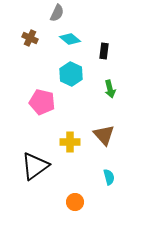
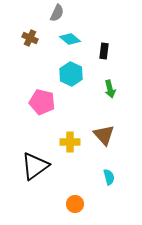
orange circle: moved 2 px down
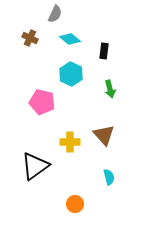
gray semicircle: moved 2 px left, 1 px down
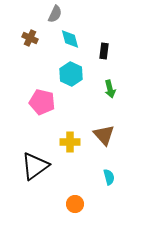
cyan diamond: rotated 35 degrees clockwise
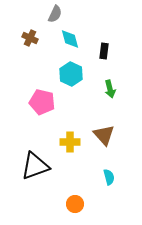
black triangle: rotated 16 degrees clockwise
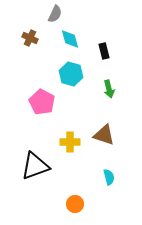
black rectangle: rotated 21 degrees counterclockwise
cyan hexagon: rotated 10 degrees counterclockwise
green arrow: moved 1 px left
pink pentagon: rotated 15 degrees clockwise
brown triangle: rotated 30 degrees counterclockwise
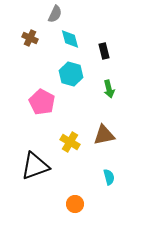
brown triangle: rotated 30 degrees counterclockwise
yellow cross: rotated 30 degrees clockwise
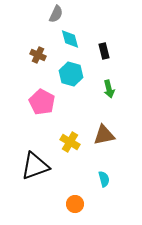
gray semicircle: moved 1 px right
brown cross: moved 8 px right, 17 px down
cyan semicircle: moved 5 px left, 2 px down
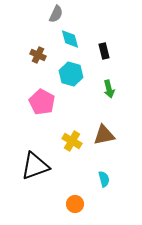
yellow cross: moved 2 px right, 1 px up
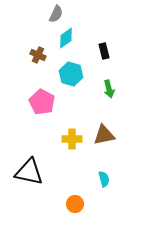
cyan diamond: moved 4 px left, 1 px up; rotated 70 degrees clockwise
yellow cross: moved 2 px up; rotated 30 degrees counterclockwise
black triangle: moved 6 px left, 6 px down; rotated 32 degrees clockwise
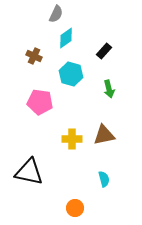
black rectangle: rotated 56 degrees clockwise
brown cross: moved 4 px left, 1 px down
pink pentagon: moved 2 px left; rotated 20 degrees counterclockwise
orange circle: moved 4 px down
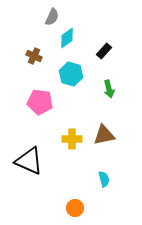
gray semicircle: moved 4 px left, 3 px down
cyan diamond: moved 1 px right
black triangle: moved 11 px up; rotated 12 degrees clockwise
